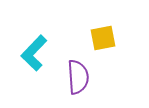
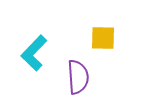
yellow square: rotated 12 degrees clockwise
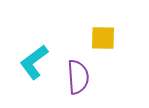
cyan L-shape: moved 9 px down; rotated 9 degrees clockwise
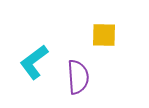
yellow square: moved 1 px right, 3 px up
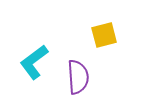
yellow square: rotated 16 degrees counterclockwise
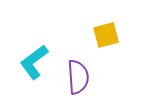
yellow square: moved 2 px right
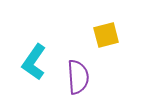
cyan L-shape: rotated 18 degrees counterclockwise
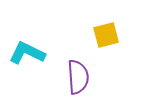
cyan L-shape: moved 7 px left, 9 px up; rotated 81 degrees clockwise
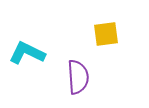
yellow square: moved 1 px up; rotated 8 degrees clockwise
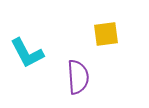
cyan L-shape: rotated 144 degrees counterclockwise
